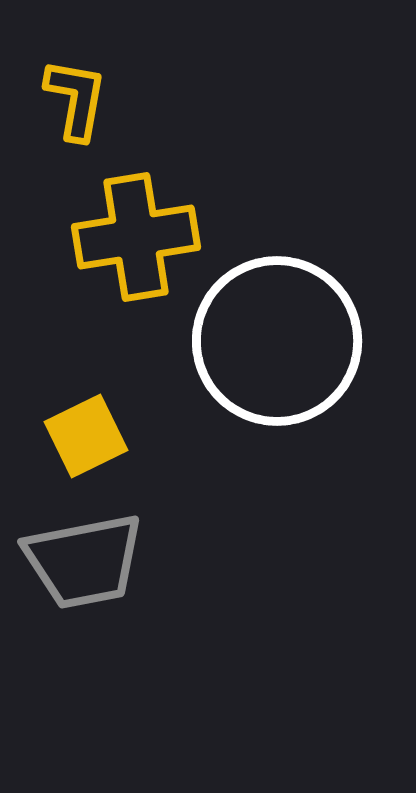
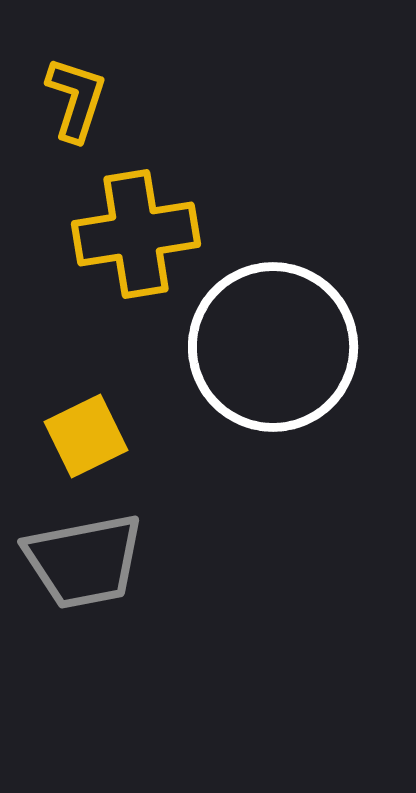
yellow L-shape: rotated 8 degrees clockwise
yellow cross: moved 3 px up
white circle: moved 4 px left, 6 px down
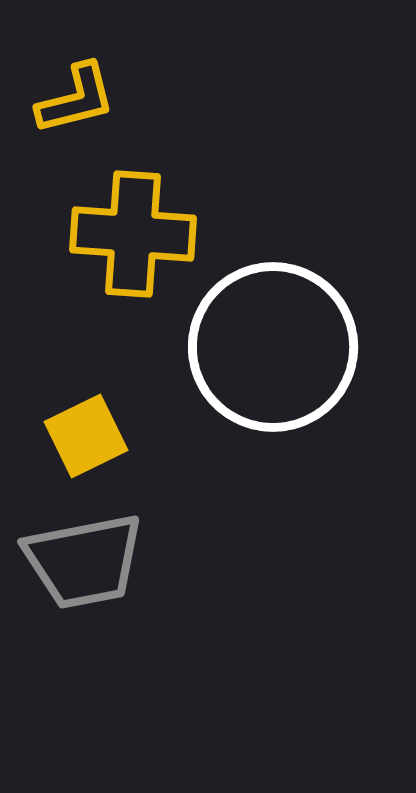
yellow L-shape: rotated 58 degrees clockwise
yellow cross: moved 3 px left; rotated 13 degrees clockwise
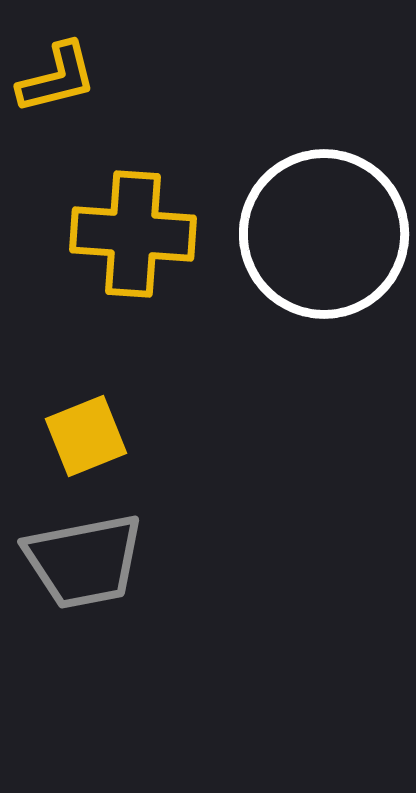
yellow L-shape: moved 19 px left, 21 px up
white circle: moved 51 px right, 113 px up
yellow square: rotated 4 degrees clockwise
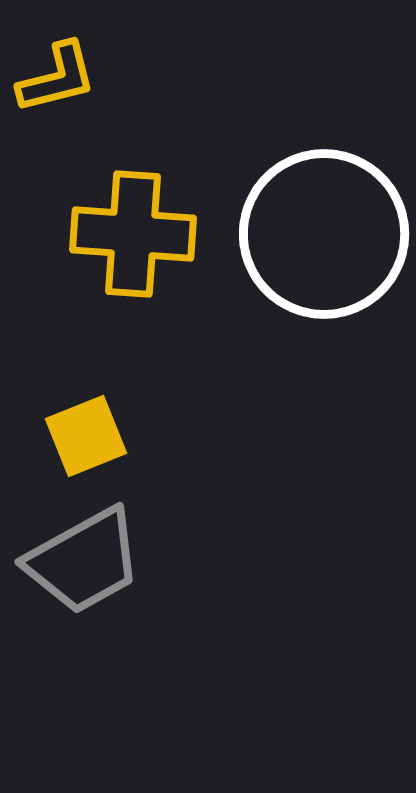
gray trapezoid: rotated 18 degrees counterclockwise
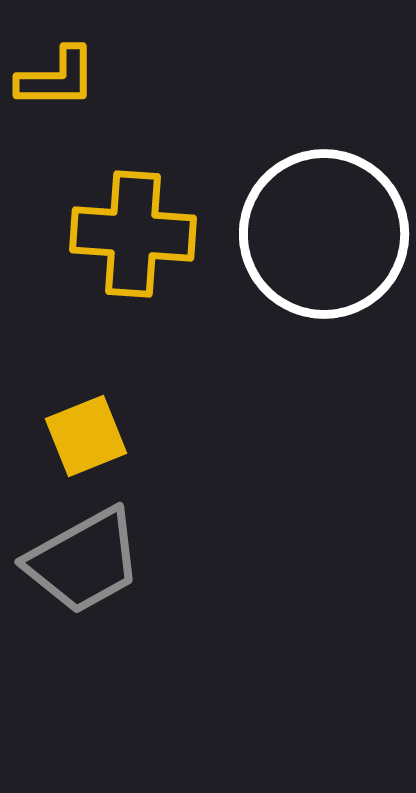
yellow L-shape: rotated 14 degrees clockwise
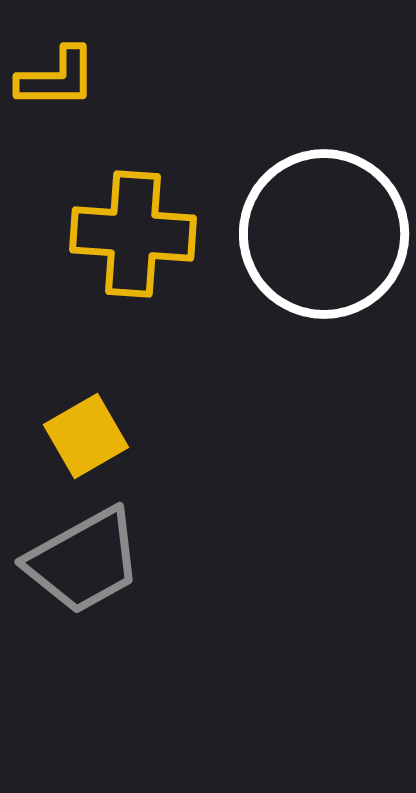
yellow square: rotated 8 degrees counterclockwise
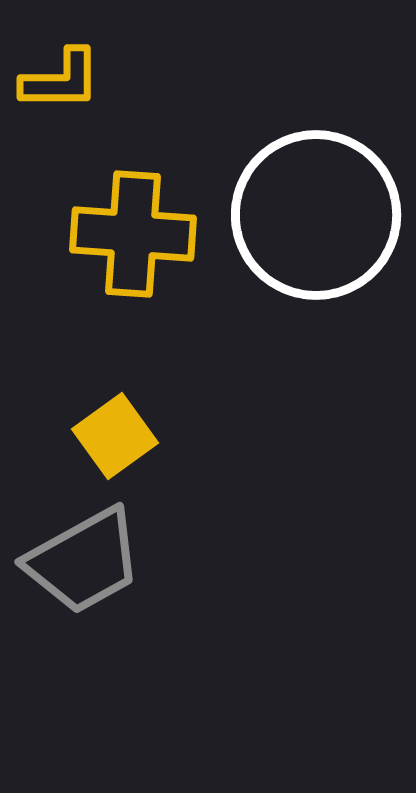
yellow L-shape: moved 4 px right, 2 px down
white circle: moved 8 px left, 19 px up
yellow square: moved 29 px right; rotated 6 degrees counterclockwise
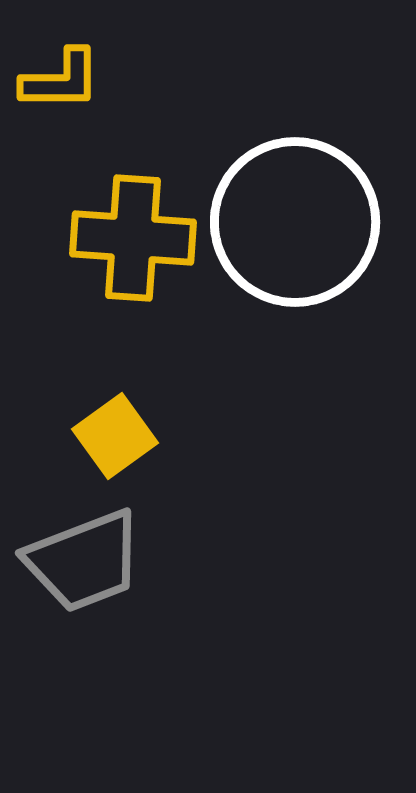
white circle: moved 21 px left, 7 px down
yellow cross: moved 4 px down
gray trapezoid: rotated 8 degrees clockwise
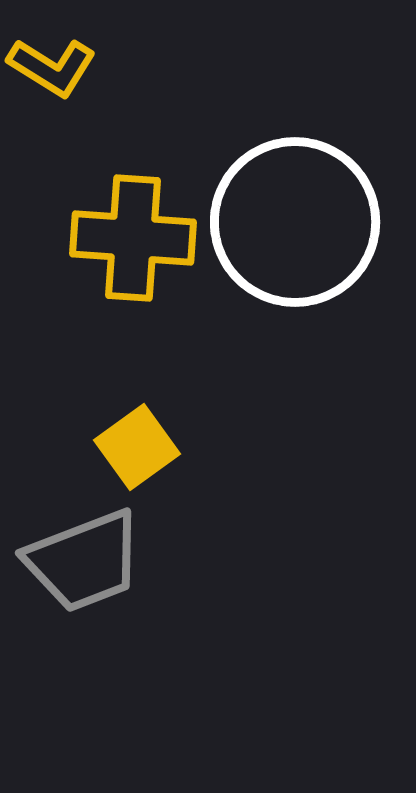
yellow L-shape: moved 9 px left, 13 px up; rotated 32 degrees clockwise
yellow square: moved 22 px right, 11 px down
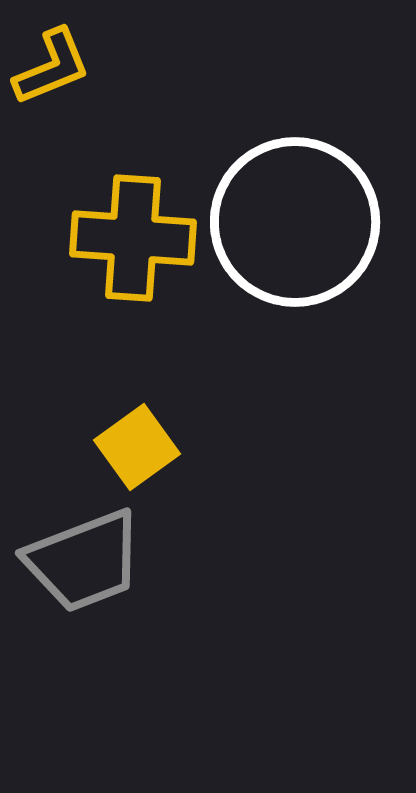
yellow L-shape: rotated 54 degrees counterclockwise
